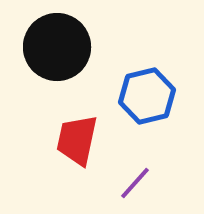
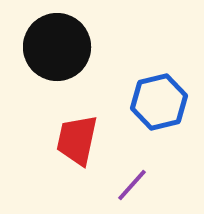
blue hexagon: moved 12 px right, 6 px down
purple line: moved 3 px left, 2 px down
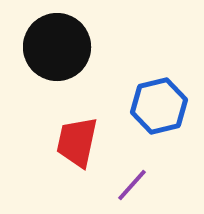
blue hexagon: moved 4 px down
red trapezoid: moved 2 px down
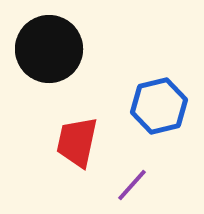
black circle: moved 8 px left, 2 px down
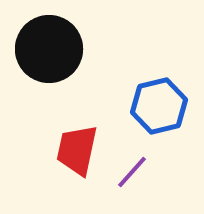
red trapezoid: moved 8 px down
purple line: moved 13 px up
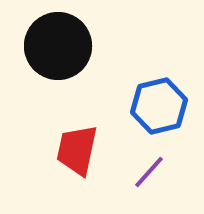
black circle: moved 9 px right, 3 px up
purple line: moved 17 px right
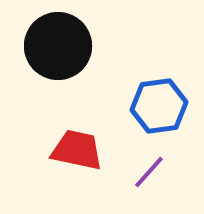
blue hexagon: rotated 6 degrees clockwise
red trapezoid: rotated 90 degrees clockwise
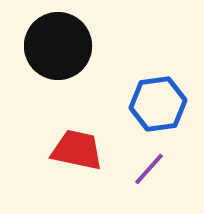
blue hexagon: moved 1 px left, 2 px up
purple line: moved 3 px up
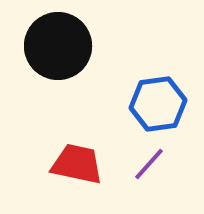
red trapezoid: moved 14 px down
purple line: moved 5 px up
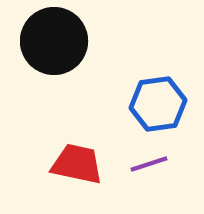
black circle: moved 4 px left, 5 px up
purple line: rotated 30 degrees clockwise
